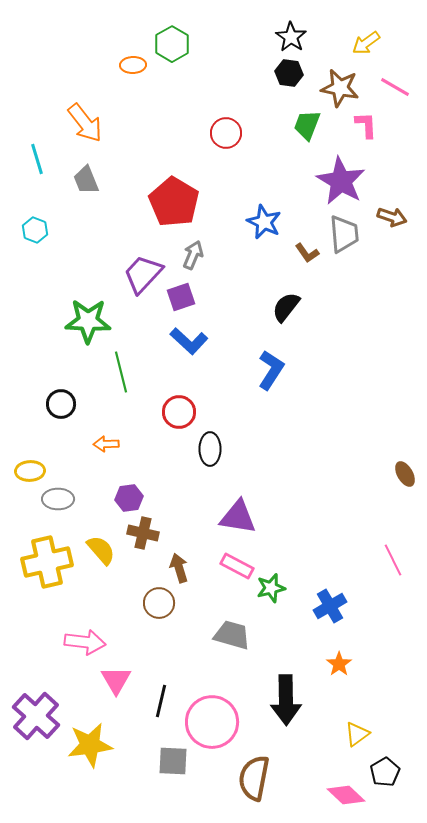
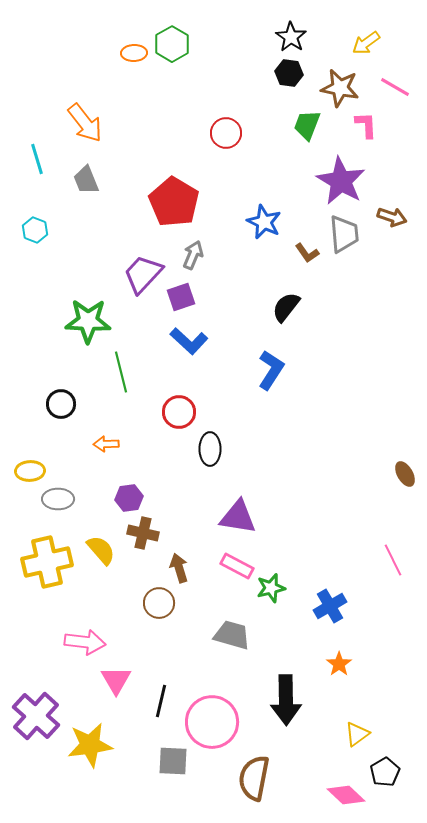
orange ellipse at (133, 65): moved 1 px right, 12 px up
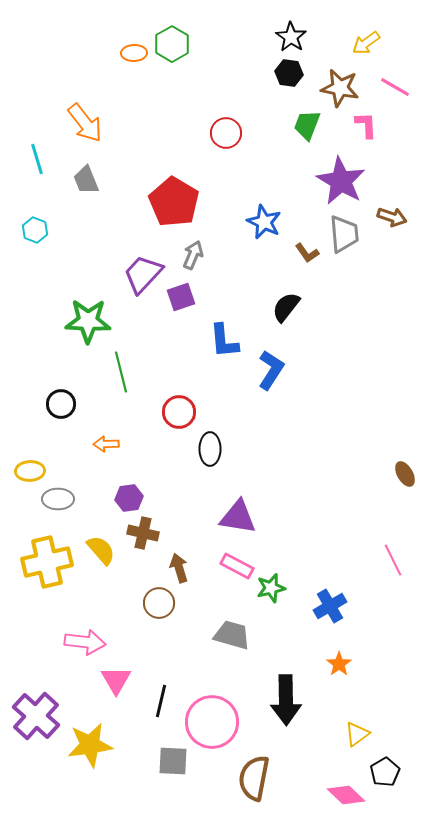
blue L-shape at (189, 341): moved 35 px right; rotated 42 degrees clockwise
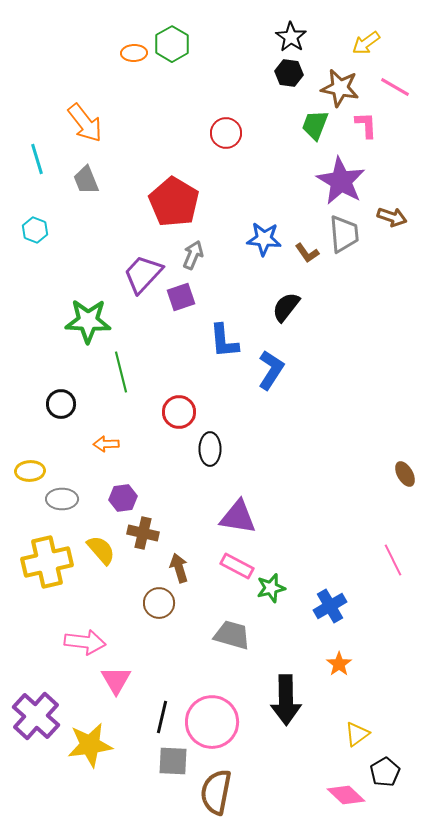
green trapezoid at (307, 125): moved 8 px right
blue star at (264, 222): moved 17 px down; rotated 20 degrees counterclockwise
purple hexagon at (129, 498): moved 6 px left
gray ellipse at (58, 499): moved 4 px right
black line at (161, 701): moved 1 px right, 16 px down
brown semicircle at (254, 778): moved 38 px left, 14 px down
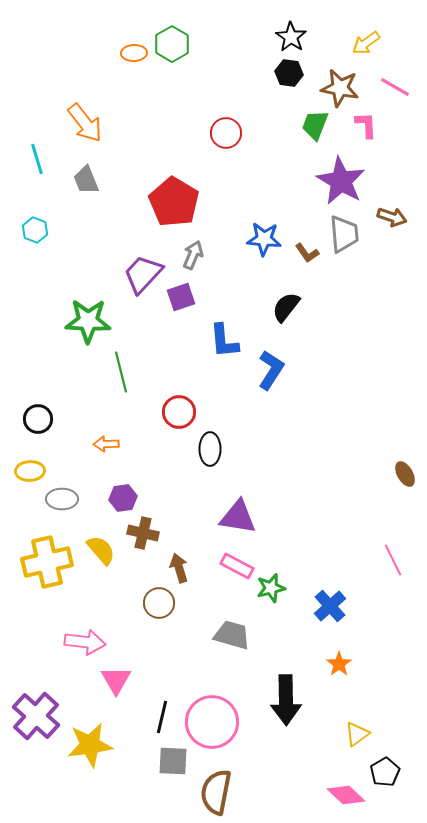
black circle at (61, 404): moved 23 px left, 15 px down
blue cross at (330, 606): rotated 12 degrees counterclockwise
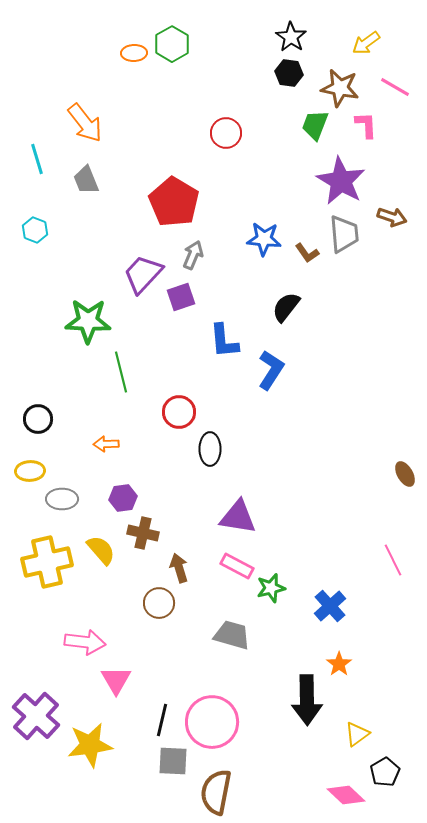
black arrow at (286, 700): moved 21 px right
black line at (162, 717): moved 3 px down
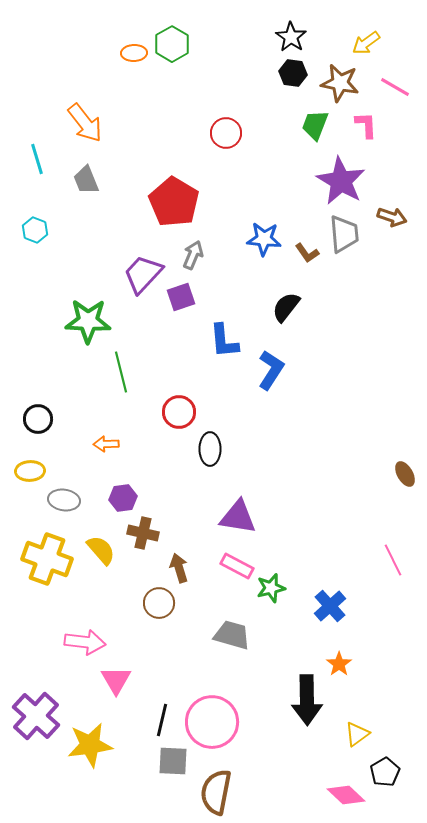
black hexagon at (289, 73): moved 4 px right
brown star at (340, 88): moved 5 px up
gray ellipse at (62, 499): moved 2 px right, 1 px down; rotated 8 degrees clockwise
yellow cross at (47, 562): moved 3 px up; rotated 33 degrees clockwise
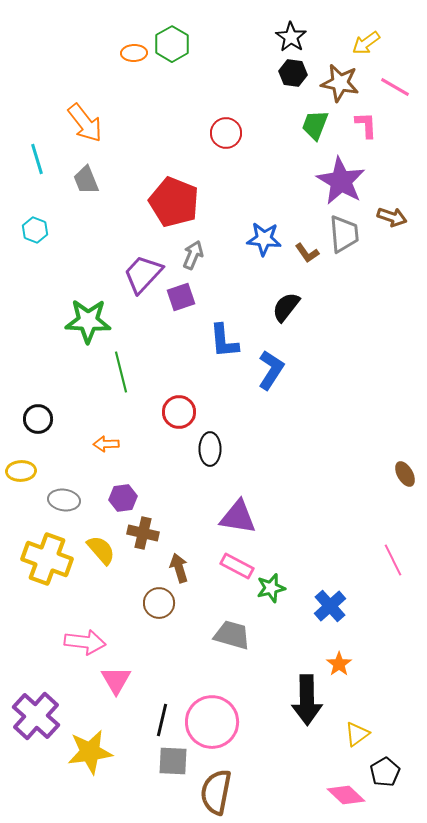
red pentagon at (174, 202): rotated 9 degrees counterclockwise
yellow ellipse at (30, 471): moved 9 px left
yellow star at (90, 745): moved 7 px down
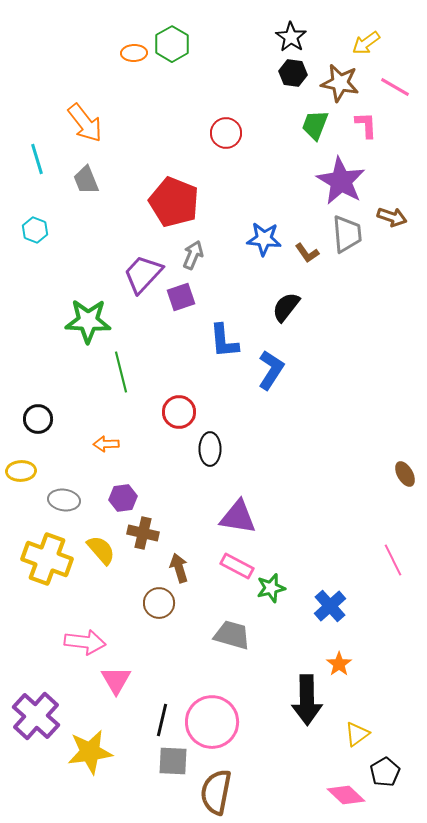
gray trapezoid at (344, 234): moved 3 px right
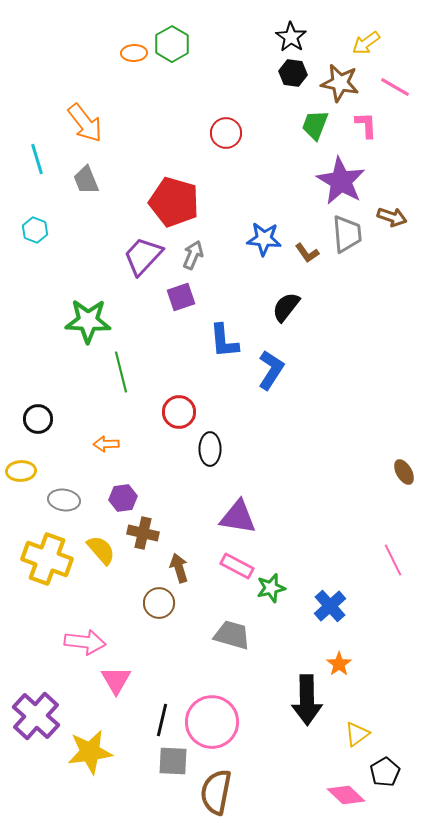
red pentagon at (174, 202): rotated 6 degrees counterclockwise
purple trapezoid at (143, 274): moved 18 px up
brown ellipse at (405, 474): moved 1 px left, 2 px up
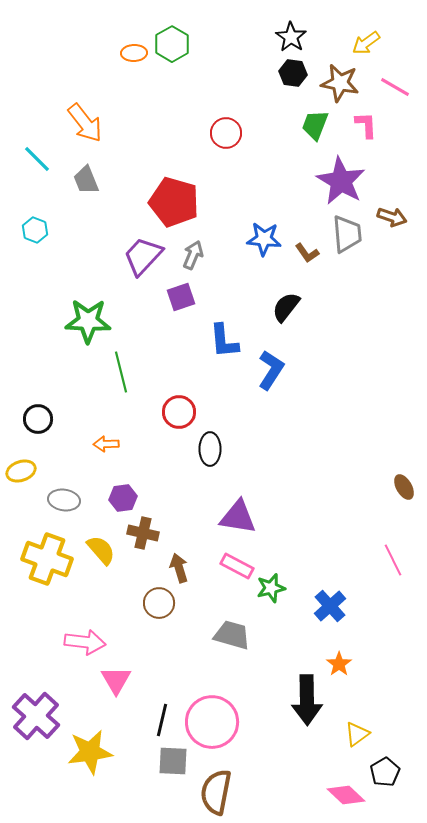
cyan line at (37, 159): rotated 28 degrees counterclockwise
yellow ellipse at (21, 471): rotated 16 degrees counterclockwise
brown ellipse at (404, 472): moved 15 px down
